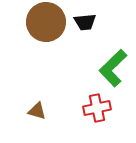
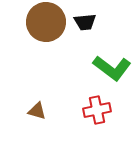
green L-shape: moved 1 px left; rotated 99 degrees counterclockwise
red cross: moved 2 px down
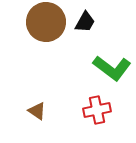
black trapezoid: rotated 55 degrees counterclockwise
brown triangle: rotated 18 degrees clockwise
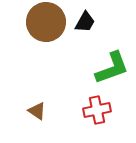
green L-shape: rotated 57 degrees counterclockwise
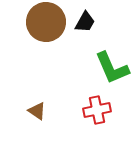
green L-shape: rotated 87 degrees clockwise
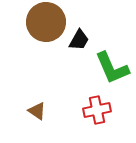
black trapezoid: moved 6 px left, 18 px down
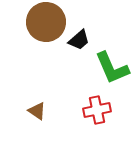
black trapezoid: rotated 20 degrees clockwise
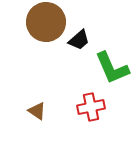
red cross: moved 6 px left, 3 px up
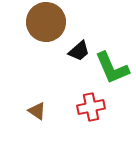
black trapezoid: moved 11 px down
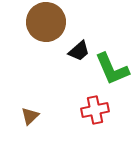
green L-shape: moved 1 px down
red cross: moved 4 px right, 3 px down
brown triangle: moved 7 px left, 5 px down; rotated 42 degrees clockwise
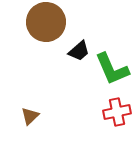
red cross: moved 22 px right, 2 px down
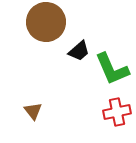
brown triangle: moved 3 px right, 5 px up; rotated 24 degrees counterclockwise
